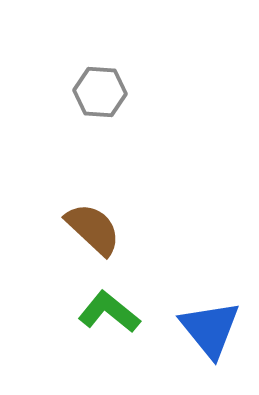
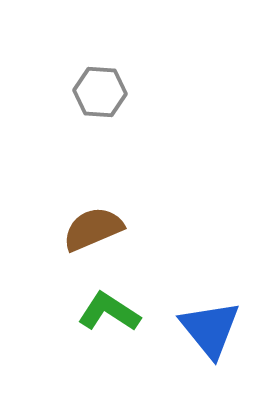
brown semicircle: rotated 66 degrees counterclockwise
green L-shape: rotated 6 degrees counterclockwise
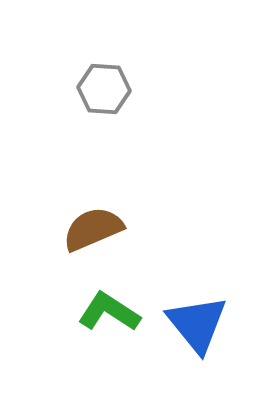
gray hexagon: moved 4 px right, 3 px up
blue triangle: moved 13 px left, 5 px up
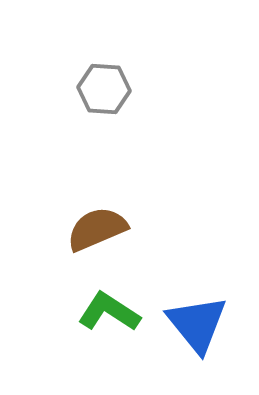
brown semicircle: moved 4 px right
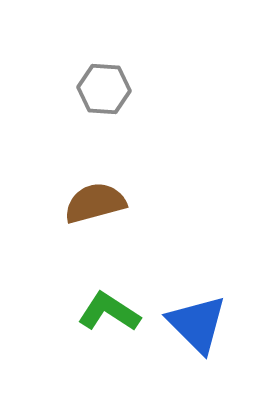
brown semicircle: moved 2 px left, 26 px up; rotated 8 degrees clockwise
blue triangle: rotated 6 degrees counterclockwise
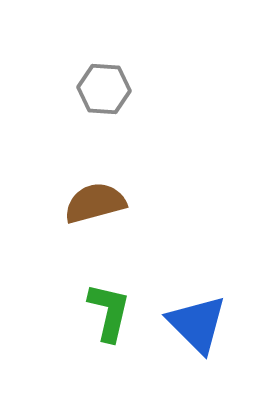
green L-shape: rotated 70 degrees clockwise
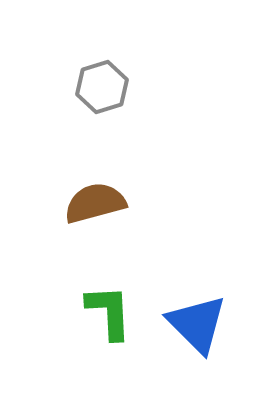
gray hexagon: moved 2 px left, 2 px up; rotated 21 degrees counterclockwise
green L-shape: rotated 16 degrees counterclockwise
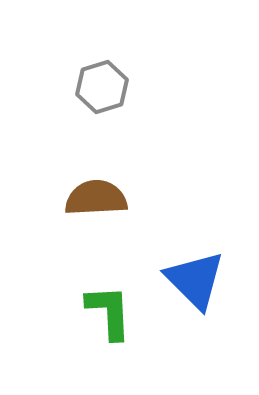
brown semicircle: moved 1 px right, 5 px up; rotated 12 degrees clockwise
blue triangle: moved 2 px left, 44 px up
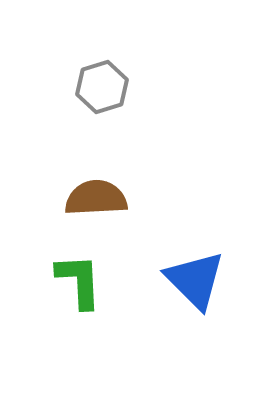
green L-shape: moved 30 px left, 31 px up
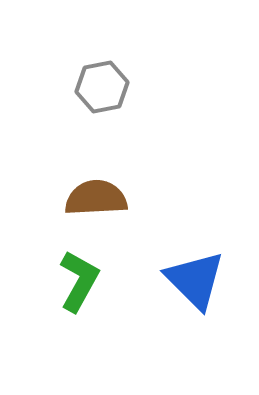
gray hexagon: rotated 6 degrees clockwise
green L-shape: rotated 32 degrees clockwise
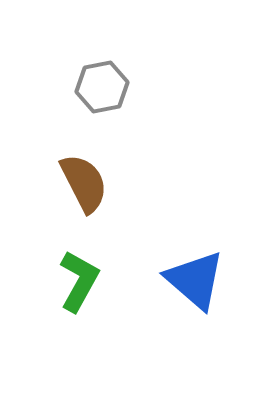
brown semicircle: moved 12 px left, 15 px up; rotated 66 degrees clockwise
blue triangle: rotated 4 degrees counterclockwise
